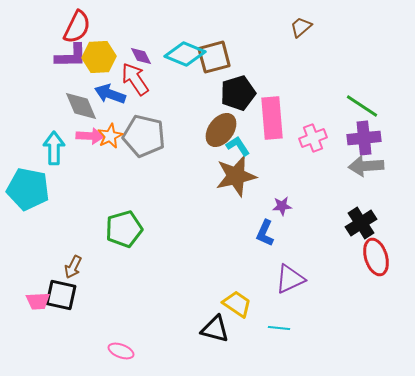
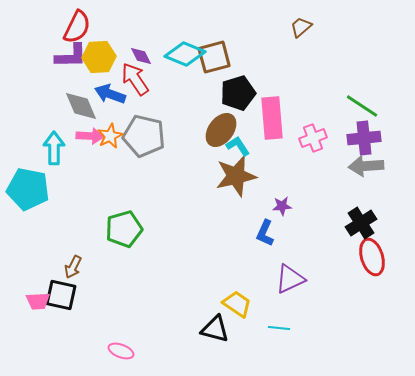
red ellipse: moved 4 px left
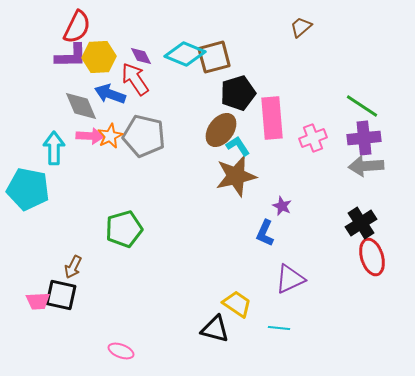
purple star: rotated 30 degrees clockwise
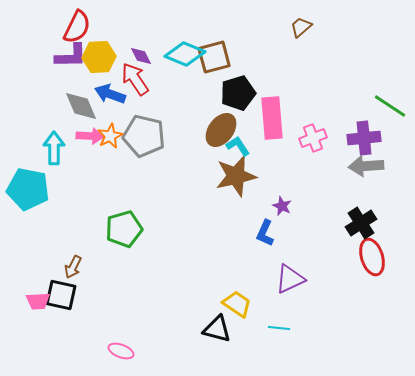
green line: moved 28 px right
black triangle: moved 2 px right
